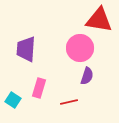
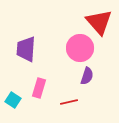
red triangle: moved 2 px down; rotated 40 degrees clockwise
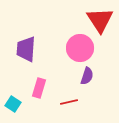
red triangle: moved 1 px right, 2 px up; rotated 8 degrees clockwise
cyan square: moved 4 px down
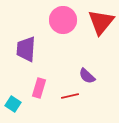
red triangle: moved 1 px right, 2 px down; rotated 12 degrees clockwise
pink circle: moved 17 px left, 28 px up
purple semicircle: rotated 114 degrees clockwise
red line: moved 1 px right, 6 px up
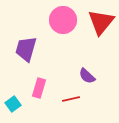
purple trapezoid: rotated 12 degrees clockwise
red line: moved 1 px right, 3 px down
cyan square: rotated 21 degrees clockwise
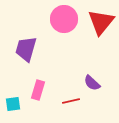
pink circle: moved 1 px right, 1 px up
purple semicircle: moved 5 px right, 7 px down
pink rectangle: moved 1 px left, 2 px down
red line: moved 2 px down
cyan square: rotated 28 degrees clockwise
